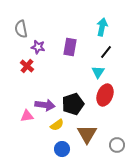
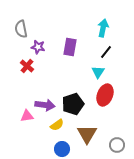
cyan arrow: moved 1 px right, 1 px down
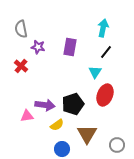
red cross: moved 6 px left
cyan triangle: moved 3 px left
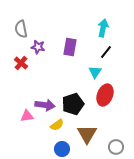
red cross: moved 3 px up
gray circle: moved 1 px left, 2 px down
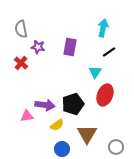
black line: moved 3 px right; rotated 16 degrees clockwise
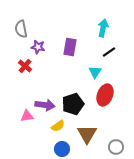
red cross: moved 4 px right, 3 px down
yellow semicircle: moved 1 px right, 1 px down
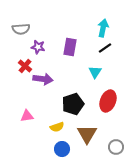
gray semicircle: rotated 84 degrees counterclockwise
black line: moved 4 px left, 4 px up
red ellipse: moved 3 px right, 6 px down
purple arrow: moved 2 px left, 26 px up
yellow semicircle: moved 1 px left, 1 px down; rotated 16 degrees clockwise
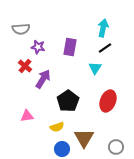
cyan triangle: moved 4 px up
purple arrow: rotated 66 degrees counterclockwise
black pentagon: moved 5 px left, 3 px up; rotated 15 degrees counterclockwise
brown triangle: moved 3 px left, 4 px down
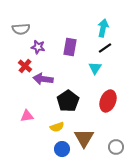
purple arrow: rotated 114 degrees counterclockwise
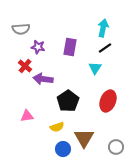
blue circle: moved 1 px right
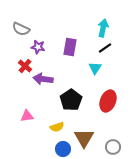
gray semicircle: rotated 30 degrees clockwise
black pentagon: moved 3 px right, 1 px up
gray circle: moved 3 px left
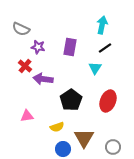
cyan arrow: moved 1 px left, 3 px up
